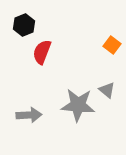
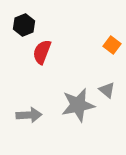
gray star: rotated 16 degrees counterclockwise
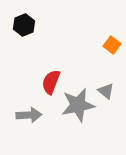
red semicircle: moved 9 px right, 30 px down
gray triangle: moved 1 px left, 1 px down
